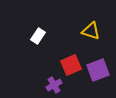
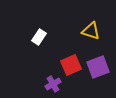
white rectangle: moved 1 px right, 1 px down
purple square: moved 3 px up
purple cross: moved 1 px left, 1 px up
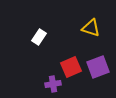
yellow triangle: moved 3 px up
red square: moved 2 px down
purple cross: rotated 21 degrees clockwise
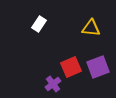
yellow triangle: rotated 12 degrees counterclockwise
white rectangle: moved 13 px up
purple cross: rotated 28 degrees counterclockwise
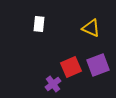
white rectangle: rotated 28 degrees counterclockwise
yellow triangle: rotated 18 degrees clockwise
purple square: moved 2 px up
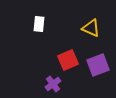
red square: moved 3 px left, 7 px up
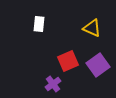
yellow triangle: moved 1 px right
red square: moved 1 px down
purple square: rotated 15 degrees counterclockwise
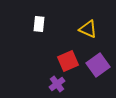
yellow triangle: moved 4 px left, 1 px down
purple cross: moved 4 px right
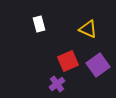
white rectangle: rotated 21 degrees counterclockwise
